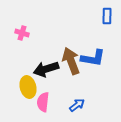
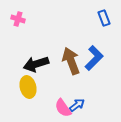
blue rectangle: moved 3 px left, 2 px down; rotated 21 degrees counterclockwise
pink cross: moved 4 px left, 14 px up
blue L-shape: moved 1 px right; rotated 55 degrees counterclockwise
black arrow: moved 10 px left, 5 px up
pink semicircle: moved 20 px right, 6 px down; rotated 42 degrees counterclockwise
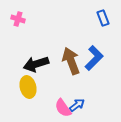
blue rectangle: moved 1 px left
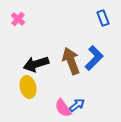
pink cross: rotated 24 degrees clockwise
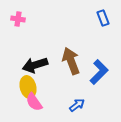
pink cross: rotated 32 degrees counterclockwise
blue L-shape: moved 5 px right, 14 px down
black arrow: moved 1 px left, 1 px down
pink semicircle: moved 29 px left, 6 px up
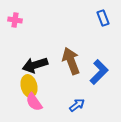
pink cross: moved 3 px left, 1 px down
yellow ellipse: moved 1 px right, 1 px up
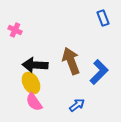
pink cross: moved 10 px down; rotated 16 degrees clockwise
black arrow: rotated 20 degrees clockwise
yellow ellipse: moved 2 px right, 3 px up; rotated 15 degrees counterclockwise
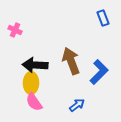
yellow ellipse: rotated 30 degrees clockwise
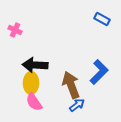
blue rectangle: moved 1 px left, 1 px down; rotated 42 degrees counterclockwise
brown arrow: moved 24 px down
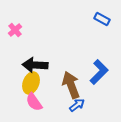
pink cross: rotated 24 degrees clockwise
yellow ellipse: rotated 20 degrees clockwise
